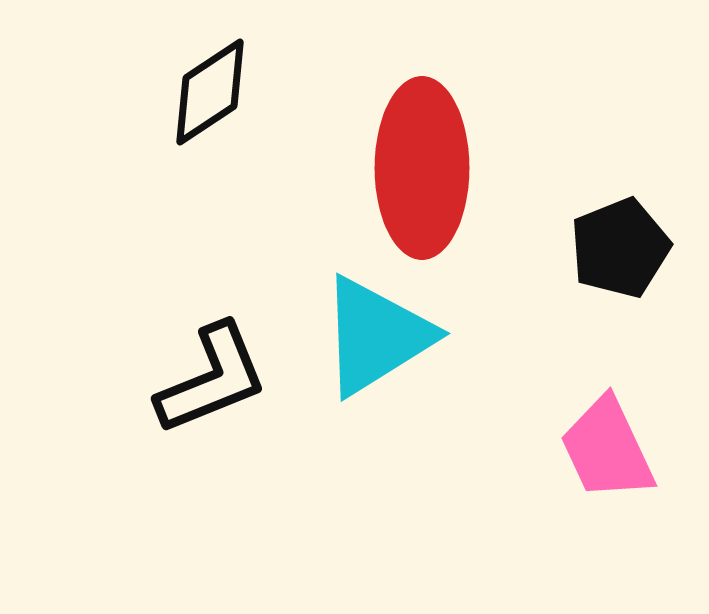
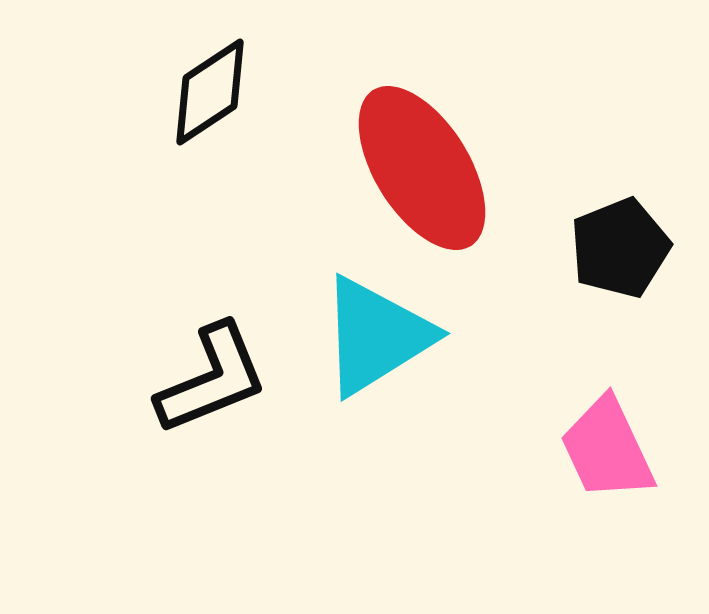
red ellipse: rotated 32 degrees counterclockwise
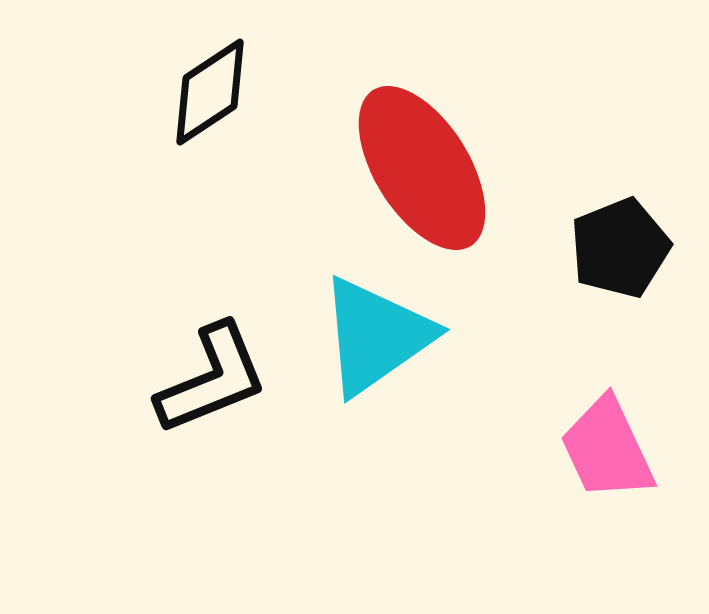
cyan triangle: rotated 3 degrees counterclockwise
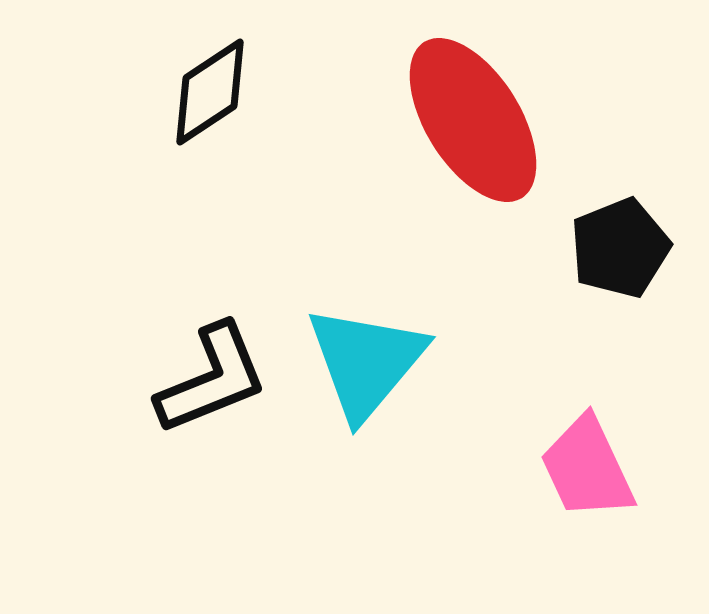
red ellipse: moved 51 px right, 48 px up
cyan triangle: moved 10 px left, 26 px down; rotated 15 degrees counterclockwise
pink trapezoid: moved 20 px left, 19 px down
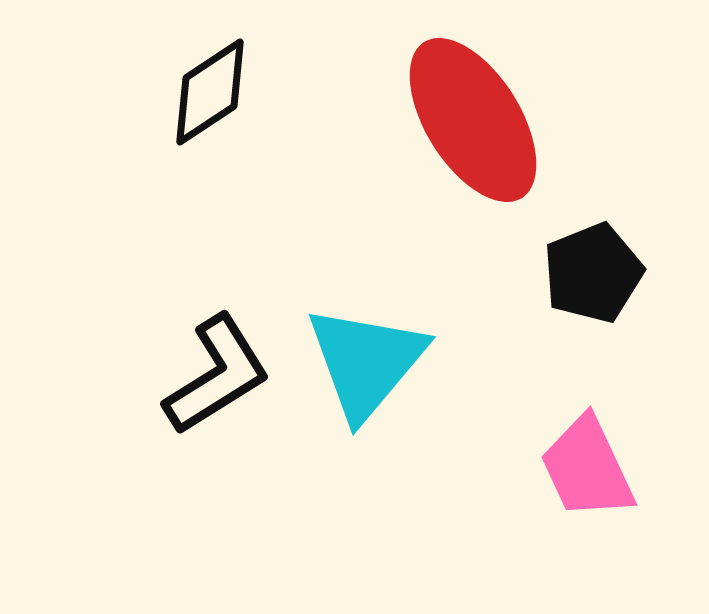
black pentagon: moved 27 px left, 25 px down
black L-shape: moved 5 px right, 4 px up; rotated 10 degrees counterclockwise
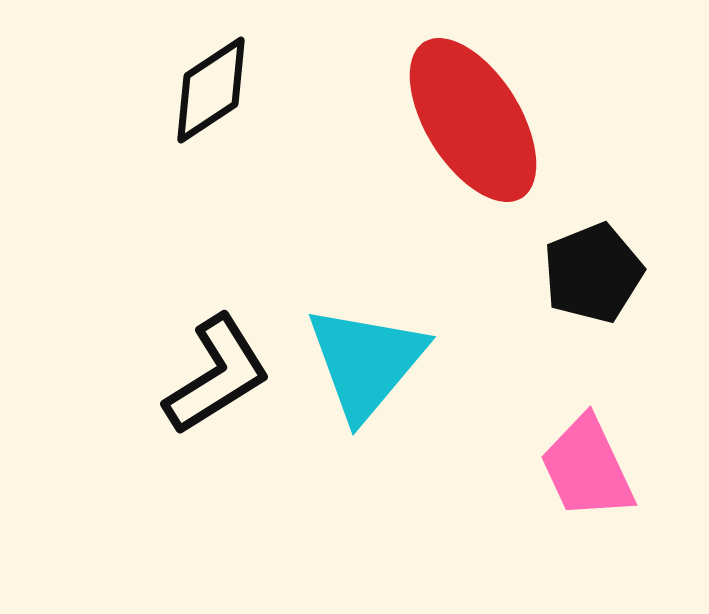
black diamond: moved 1 px right, 2 px up
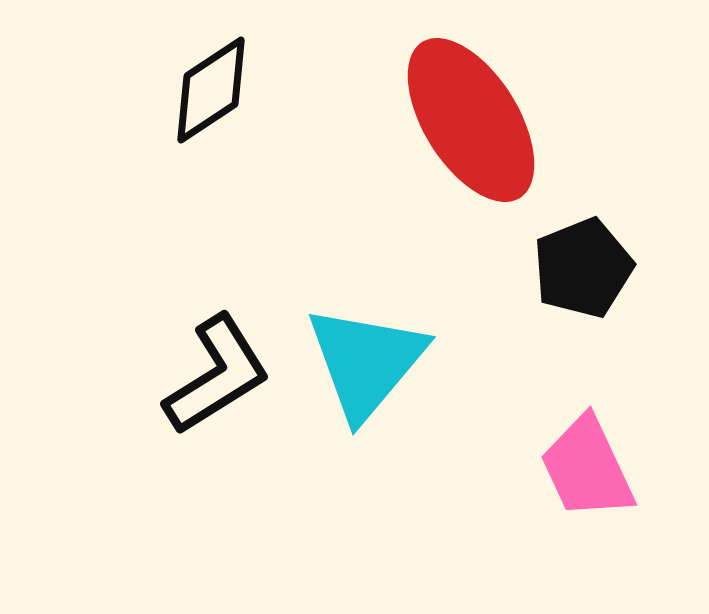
red ellipse: moved 2 px left
black pentagon: moved 10 px left, 5 px up
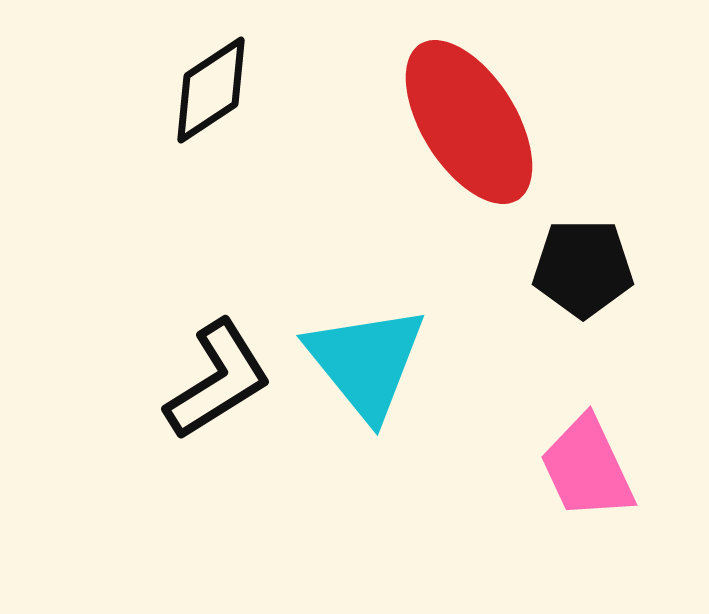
red ellipse: moved 2 px left, 2 px down
black pentagon: rotated 22 degrees clockwise
cyan triangle: rotated 19 degrees counterclockwise
black L-shape: moved 1 px right, 5 px down
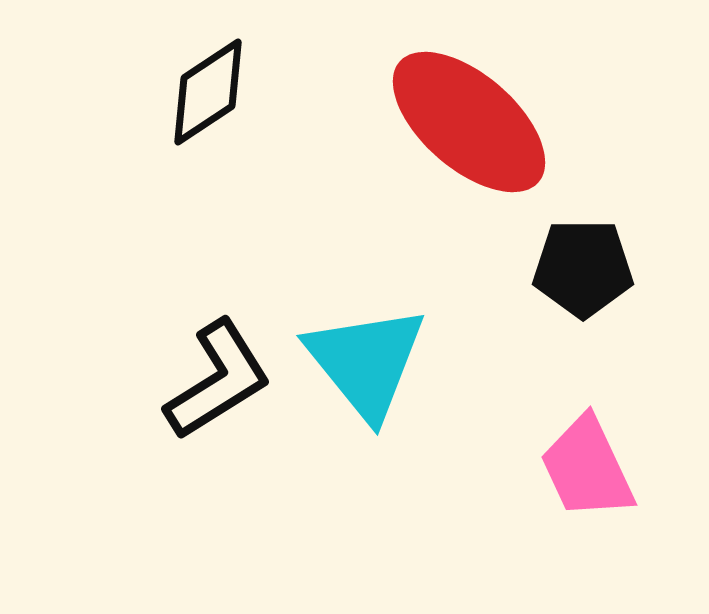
black diamond: moved 3 px left, 2 px down
red ellipse: rotated 17 degrees counterclockwise
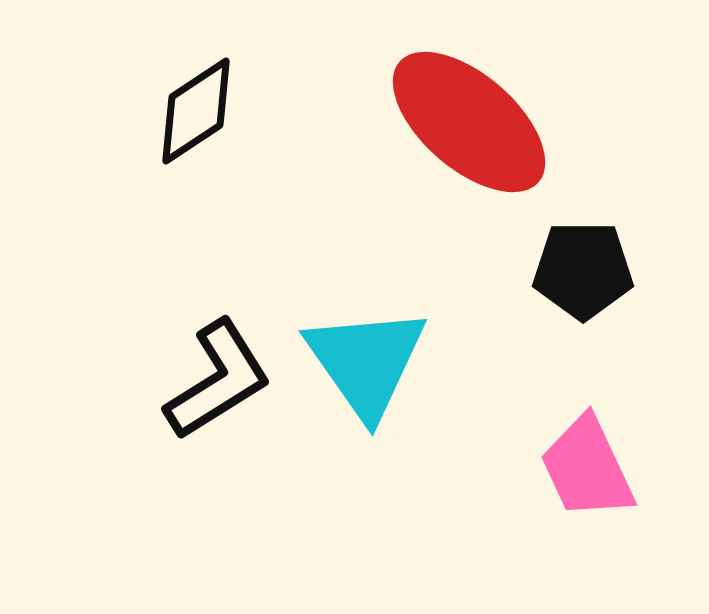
black diamond: moved 12 px left, 19 px down
black pentagon: moved 2 px down
cyan triangle: rotated 4 degrees clockwise
